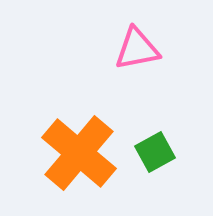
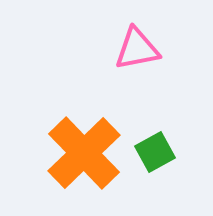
orange cross: moved 5 px right; rotated 6 degrees clockwise
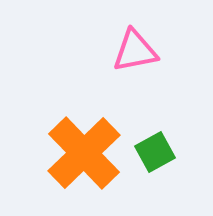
pink triangle: moved 2 px left, 2 px down
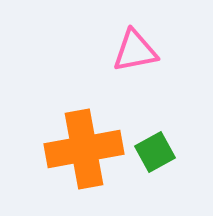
orange cross: moved 4 px up; rotated 34 degrees clockwise
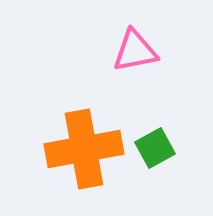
green square: moved 4 px up
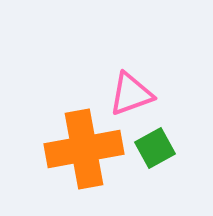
pink triangle: moved 4 px left, 43 px down; rotated 9 degrees counterclockwise
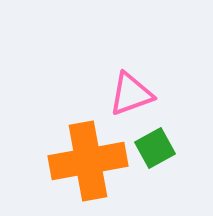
orange cross: moved 4 px right, 12 px down
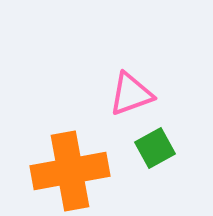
orange cross: moved 18 px left, 10 px down
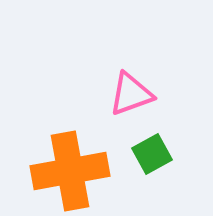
green square: moved 3 px left, 6 px down
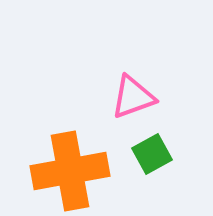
pink triangle: moved 2 px right, 3 px down
